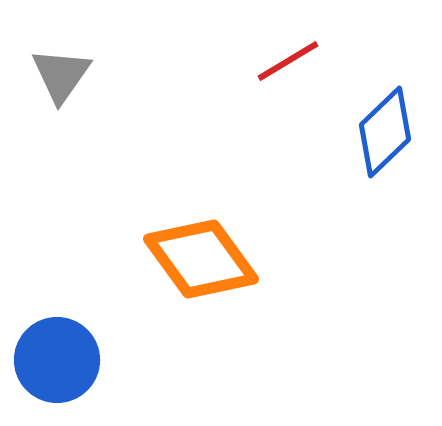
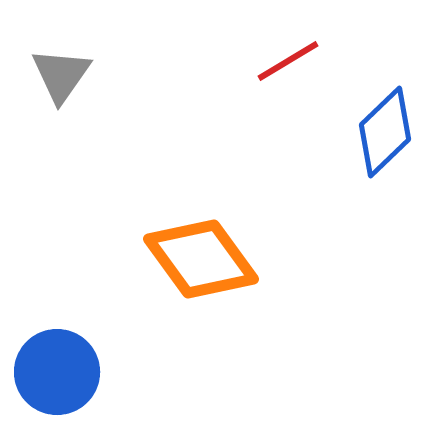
blue circle: moved 12 px down
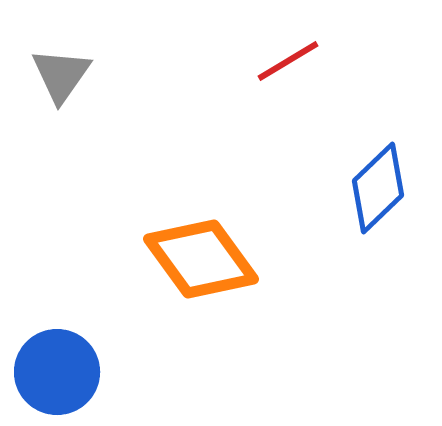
blue diamond: moved 7 px left, 56 px down
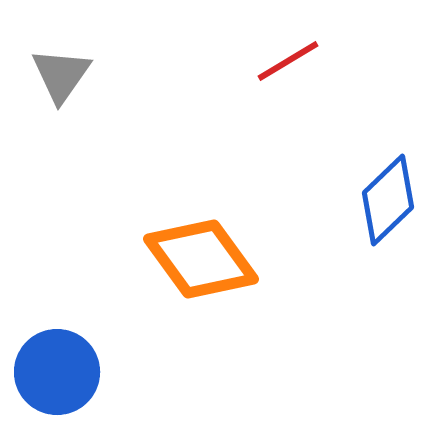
blue diamond: moved 10 px right, 12 px down
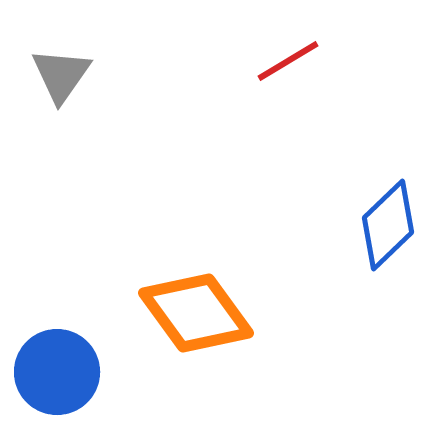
blue diamond: moved 25 px down
orange diamond: moved 5 px left, 54 px down
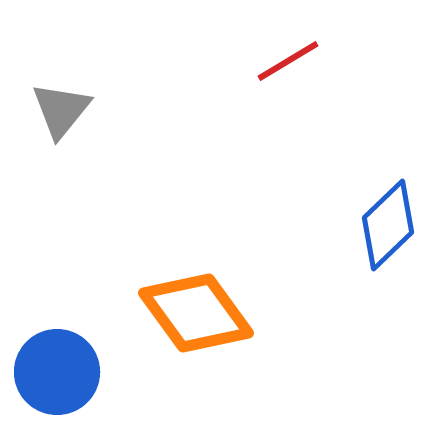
gray triangle: moved 35 px down; rotated 4 degrees clockwise
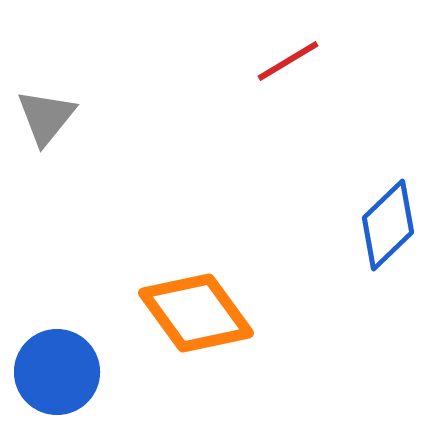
gray triangle: moved 15 px left, 7 px down
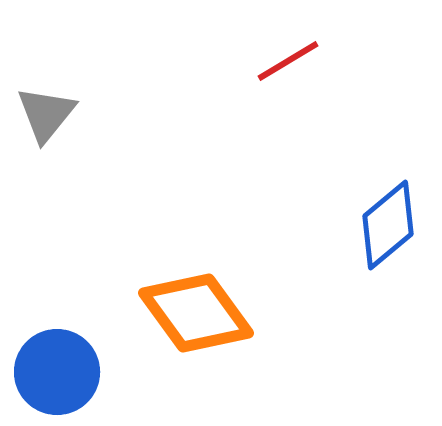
gray triangle: moved 3 px up
blue diamond: rotated 4 degrees clockwise
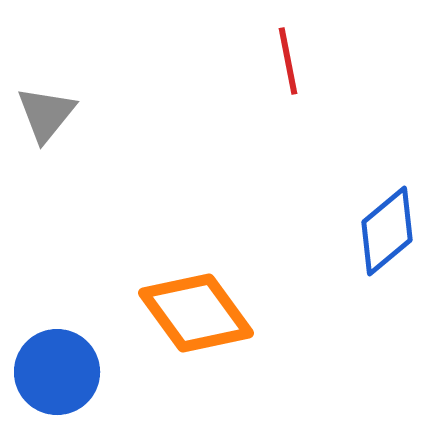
red line: rotated 70 degrees counterclockwise
blue diamond: moved 1 px left, 6 px down
